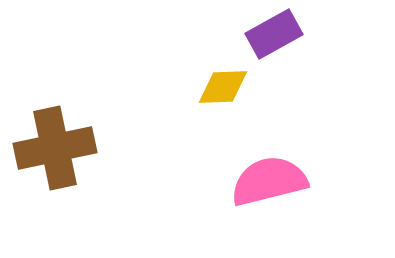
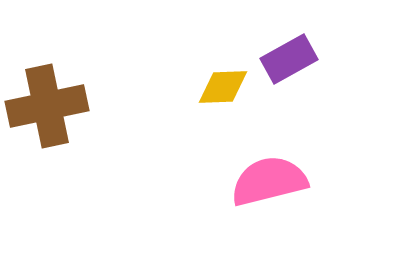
purple rectangle: moved 15 px right, 25 px down
brown cross: moved 8 px left, 42 px up
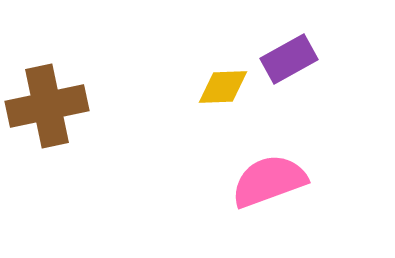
pink semicircle: rotated 6 degrees counterclockwise
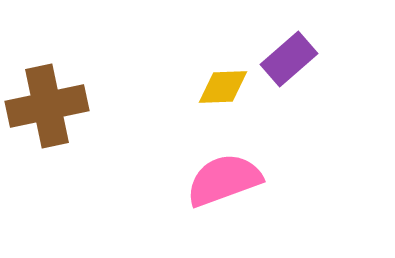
purple rectangle: rotated 12 degrees counterclockwise
pink semicircle: moved 45 px left, 1 px up
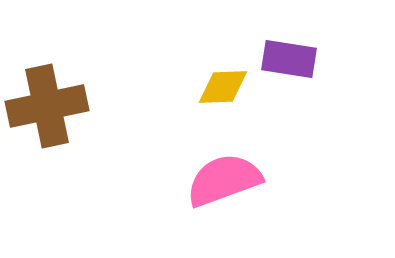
purple rectangle: rotated 50 degrees clockwise
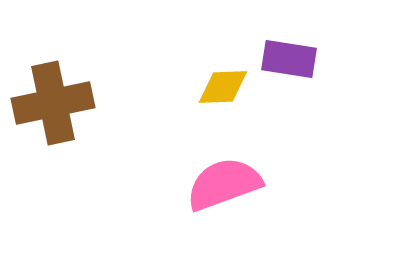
brown cross: moved 6 px right, 3 px up
pink semicircle: moved 4 px down
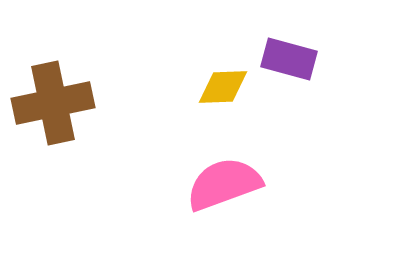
purple rectangle: rotated 6 degrees clockwise
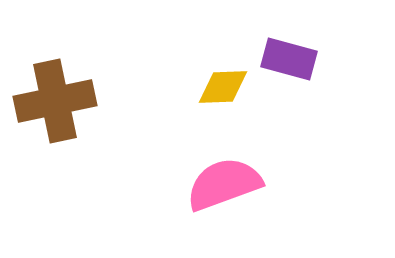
brown cross: moved 2 px right, 2 px up
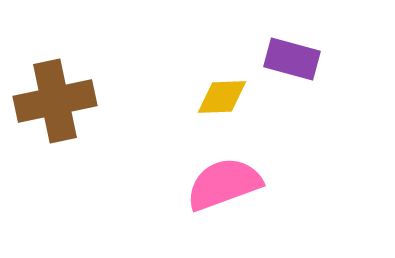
purple rectangle: moved 3 px right
yellow diamond: moved 1 px left, 10 px down
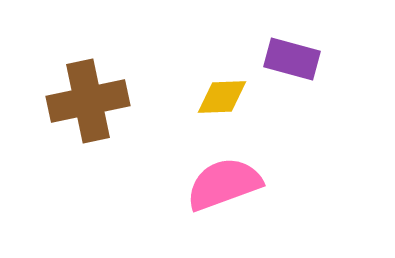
brown cross: moved 33 px right
